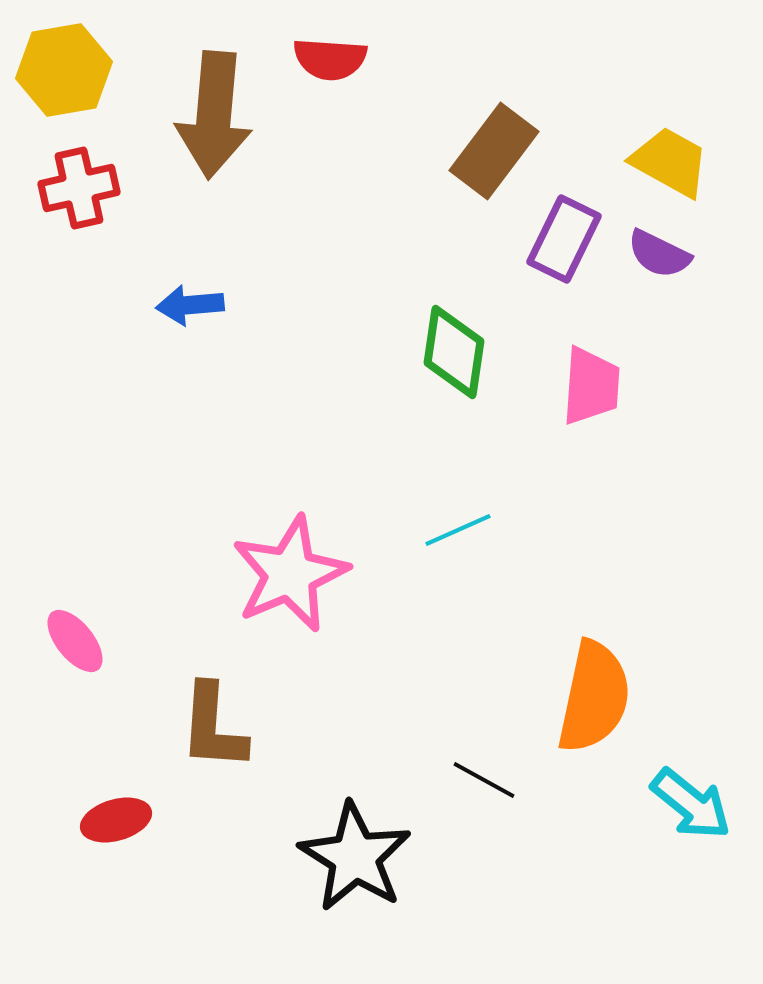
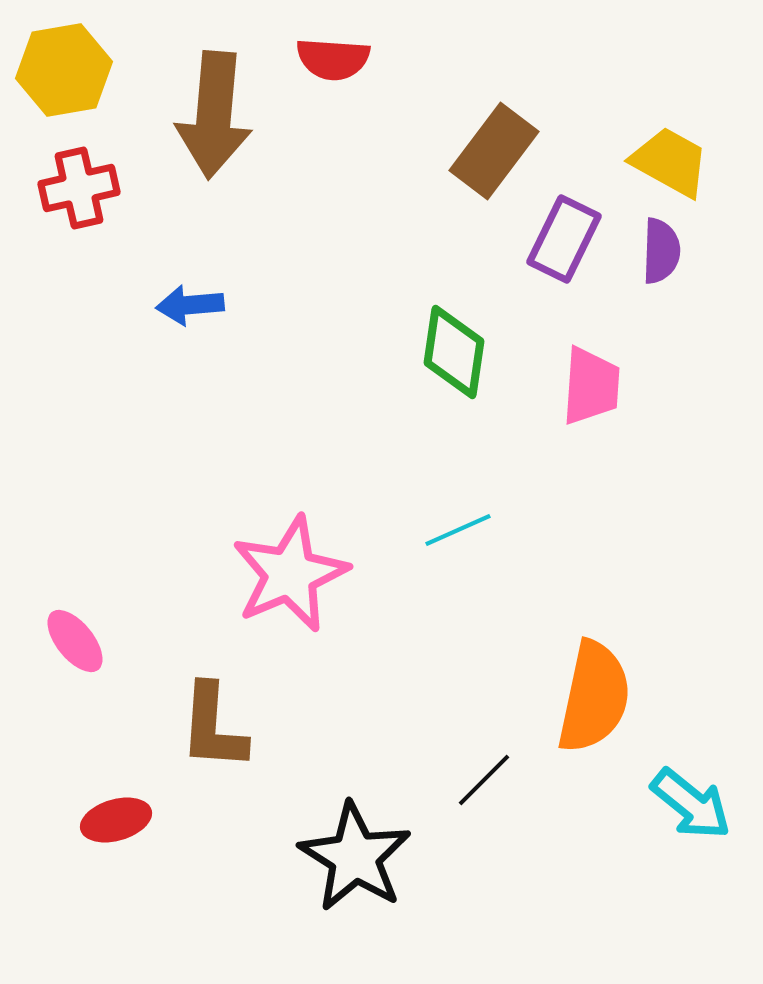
red semicircle: moved 3 px right
purple semicircle: moved 2 px right, 3 px up; rotated 114 degrees counterclockwise
black line: rotated 74 degrees counterclockwise
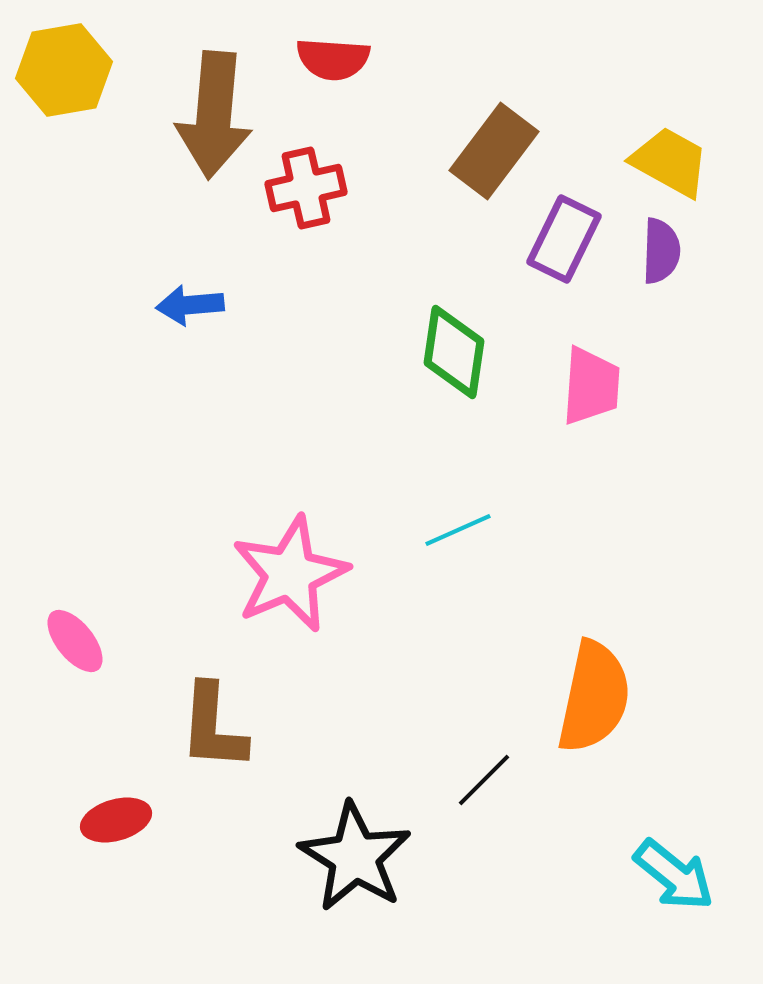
red cross: moved 227 px right
cyan arrow: moved 17 px left, 71 px down
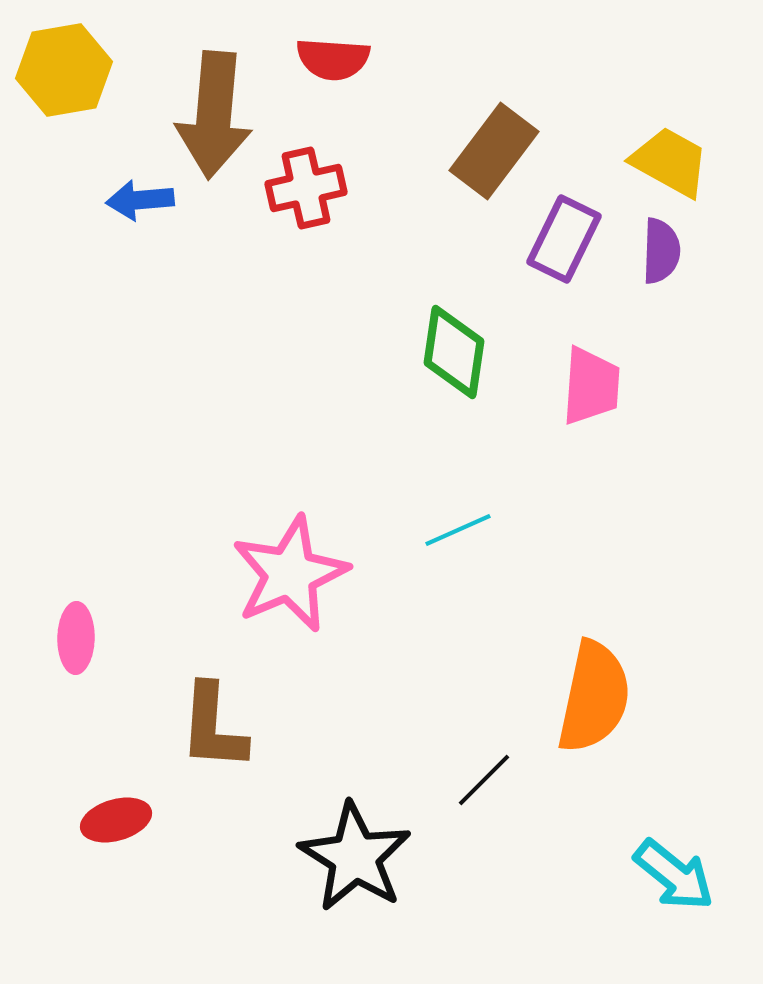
blue arrow: moved 50 px left, 105 px up
pink ellipse: moved 1 px right, 3 px up; rotated 40 degrees clockwise
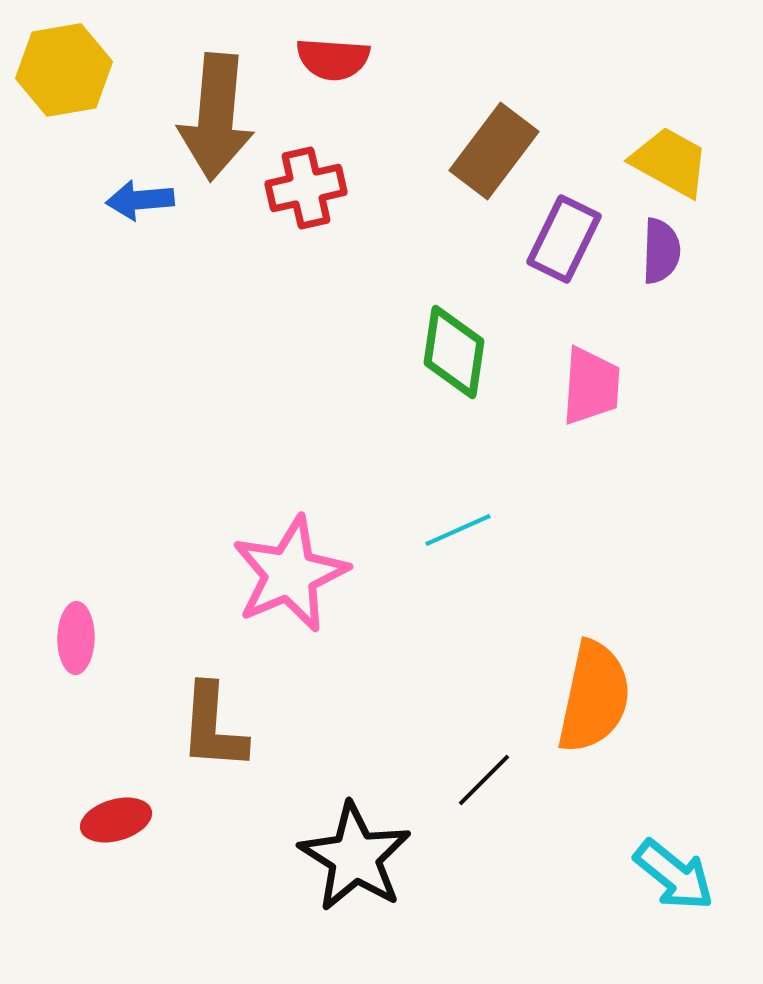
brown arrow: moved 2 px right, 2 px down
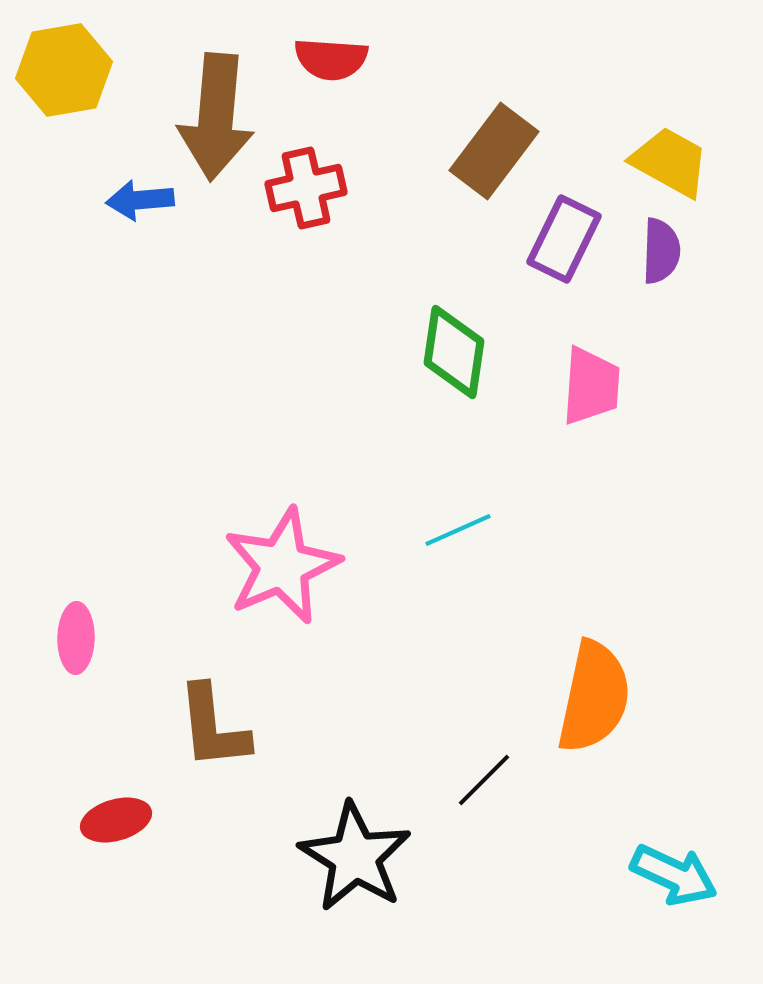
red semicircle: moved 2 px left
pink star: moved 8 px left, 8 px up
brown L-shape: rotated 10 degrees counterclockwise
cyan arrow: rotated 14 degrees counterclockwise
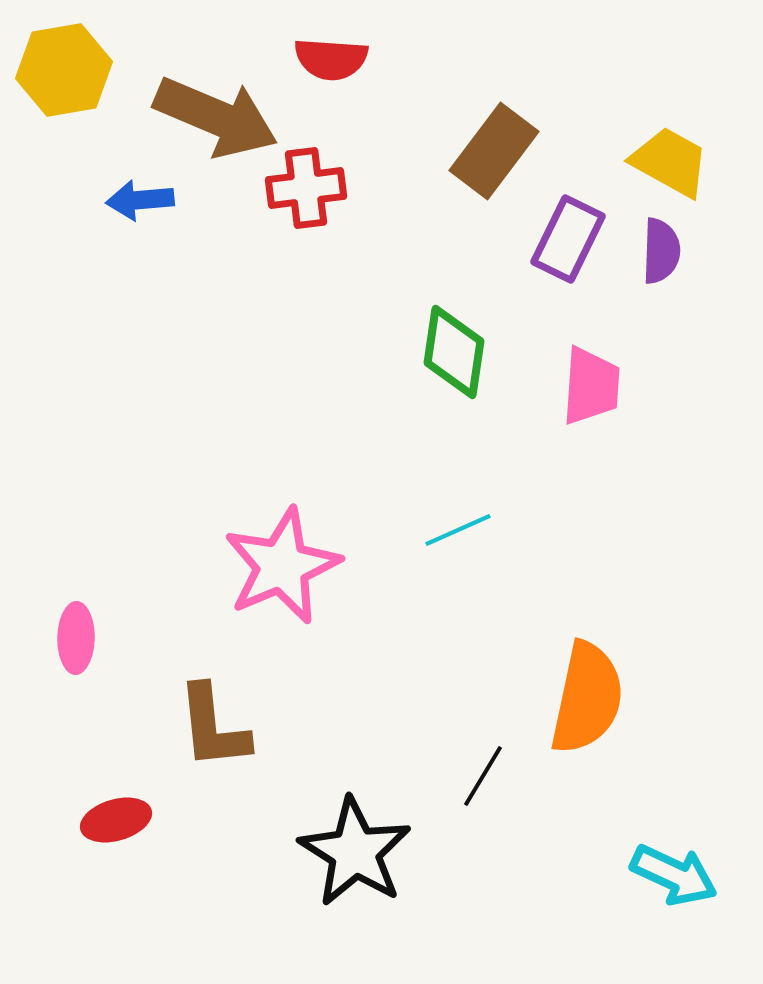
brown arrow: rotated 72 degrees counterclockwise
red cross: rotated 6 degrees clockwise
purple rectangle: moved 4 px right
orange semicircle: moved 7 px left, 1 px down
black line: moved 1 px left, 4 px up; rotated 14 degrees counterclockwise
black star: moved 5 px up
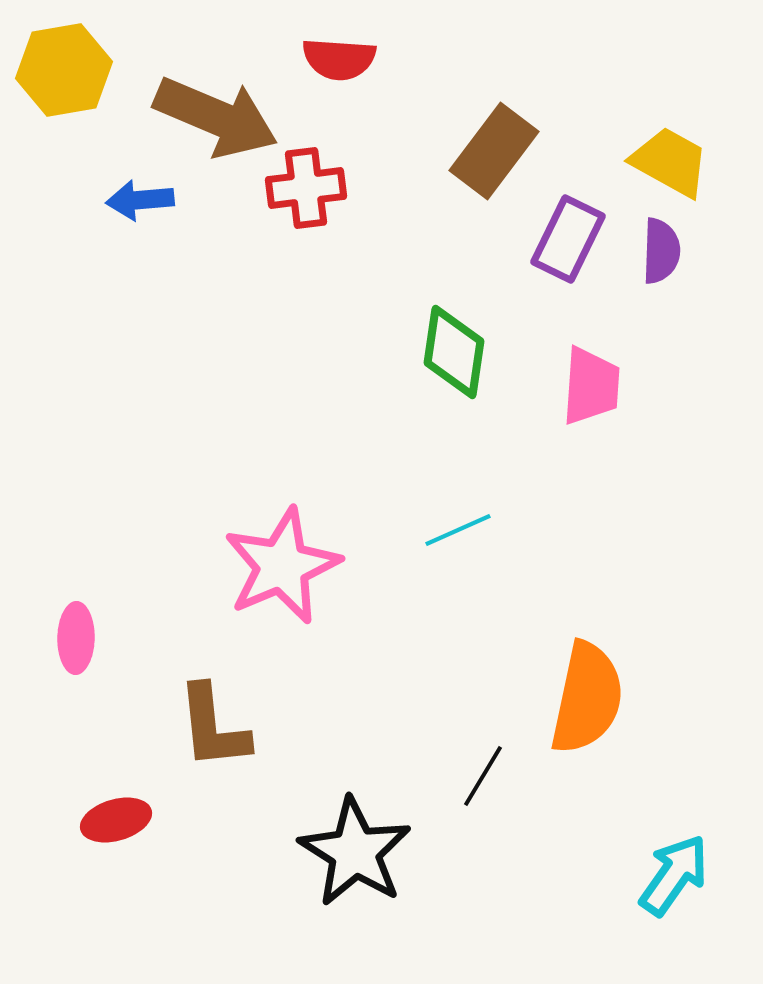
red semicircle: moved 8 px right
cyan arrow: rotated 80 degrees counterclockwise
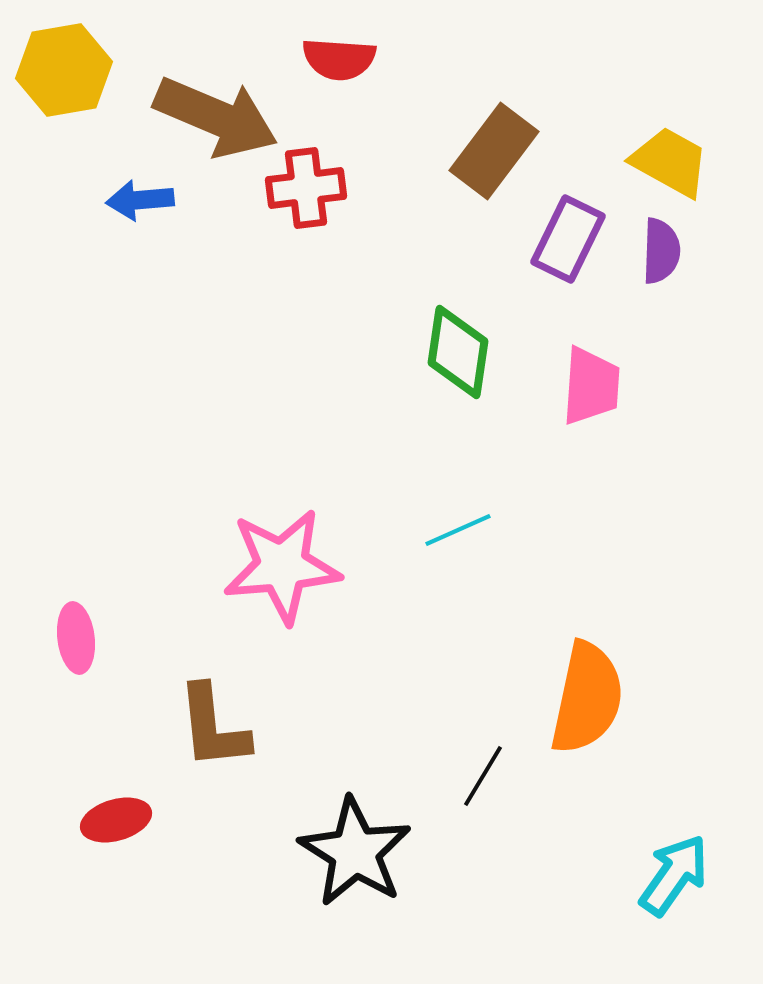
green diamond: moved 4 px right
pink star: rotated 18 degrees clockwise
pink ellipse: rotated 8 degrees counterclockwise
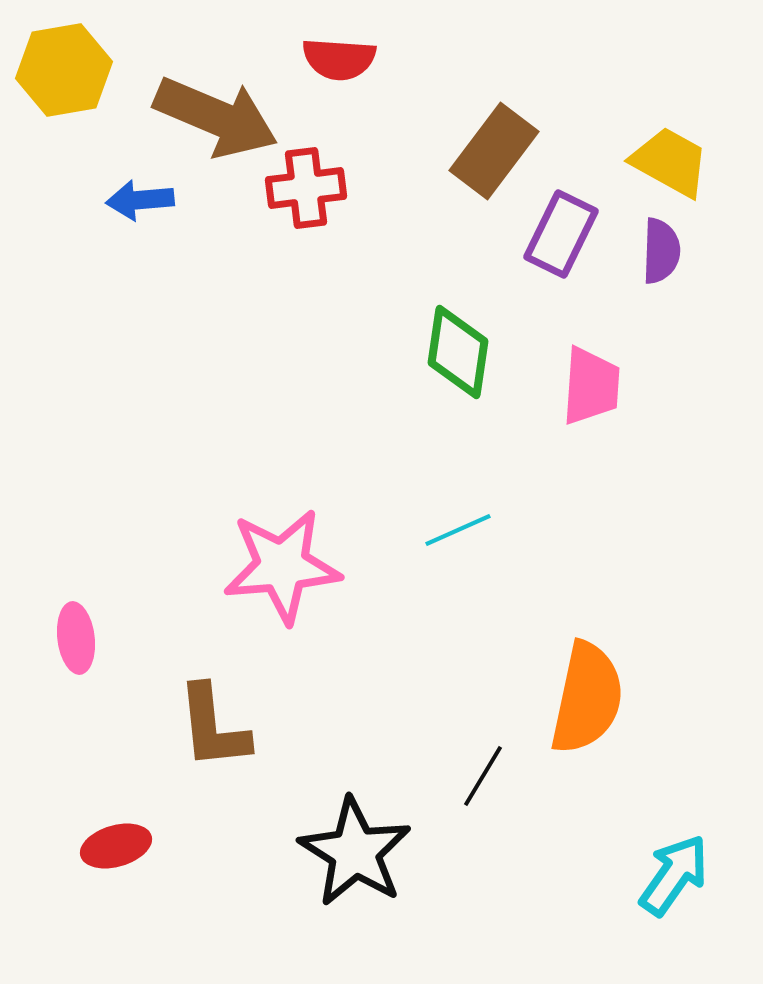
purple rectangle: moved 7 px left, 5 px up
red ellipse: moved 26 px down
